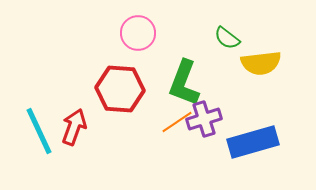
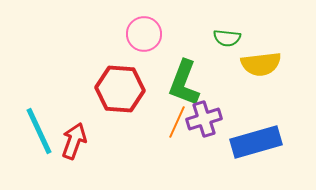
pink circle: moved 6 px right, 1 px down
green semicircle: rotated 32 degrees counterclockwise
yellow semicircle: moved 1 px down
orange line: rotated 32 degrees counterclockwise
red arrow: moved 14 px down
blue rectangle: moved 3 px right
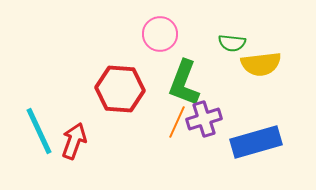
pink circle: moved 16 px right
green semicircle: moved 5 px right, 5 px down
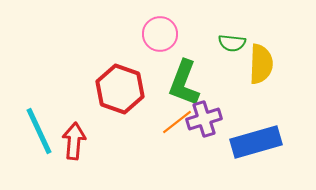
yellow semicircle: rotated 81 degrees counterclockwise
red hexagon: rotated 15 degrees clockwise
orange line: rotated 28 degrees clockwise
red arrow: rotated 15 degrees counterclockwise
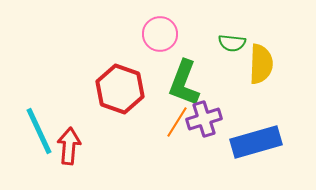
orange line: rotated 20 degrees counterclockwise
red arrow: moved 5 px left, 5 px down
